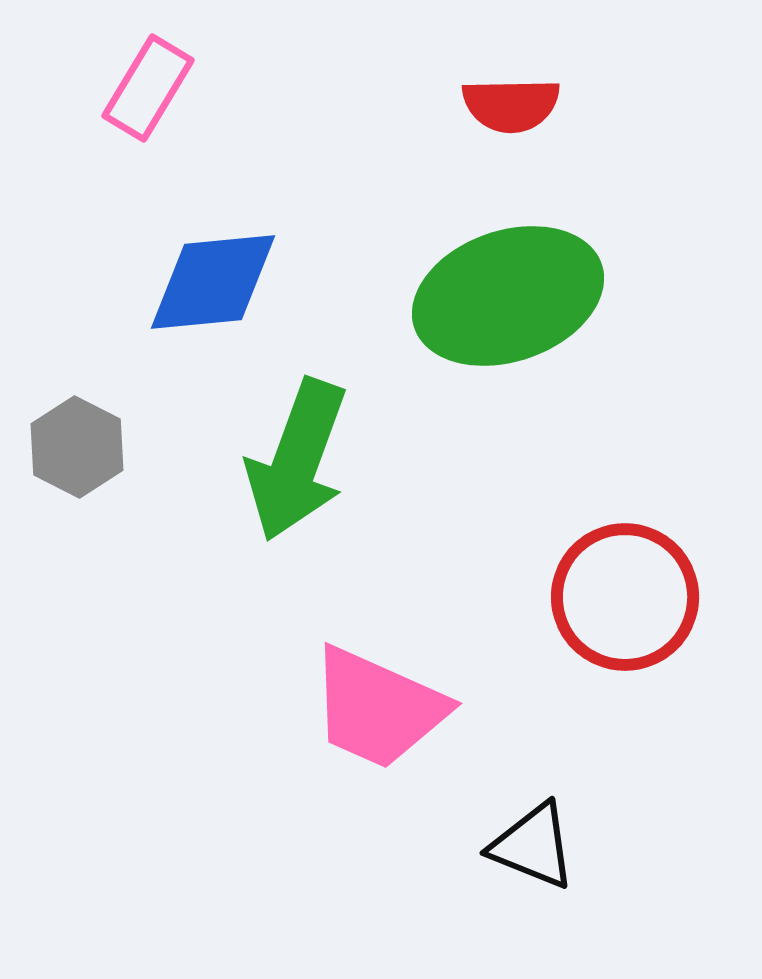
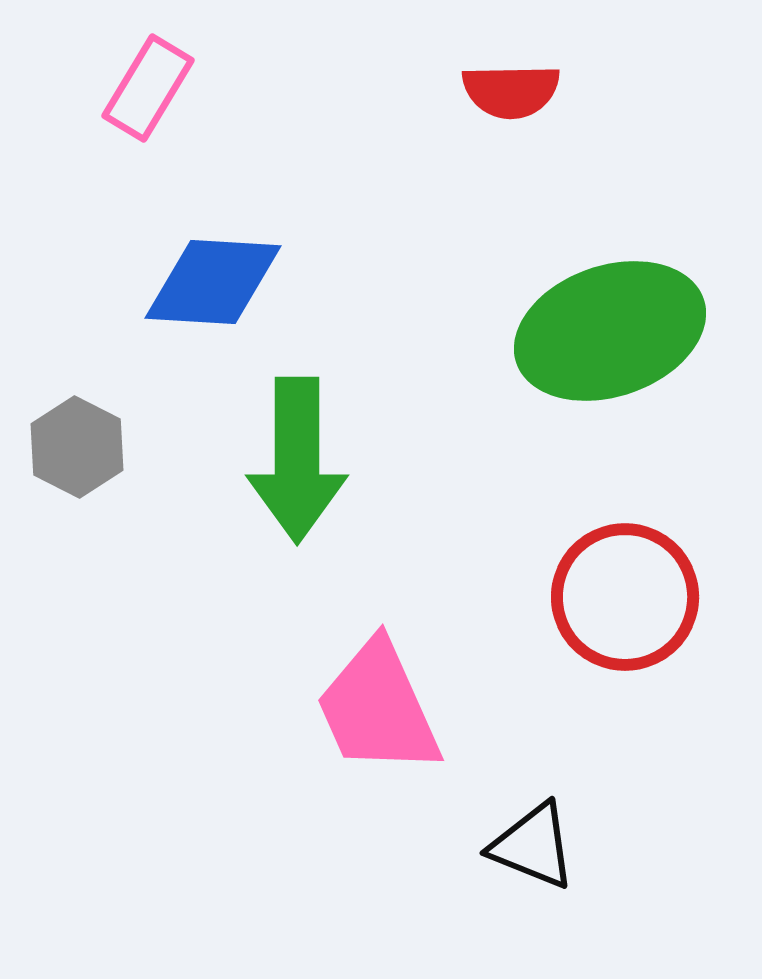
red semicircle: moved 14 px up
blue diamond: rotated 9 degrees clockwise
green ellipse: moved 102 px right, 35 px down
green arrow: rotated 20 degrees counterclockwise
pink trapezoid: rotated 42 degrees clockwise
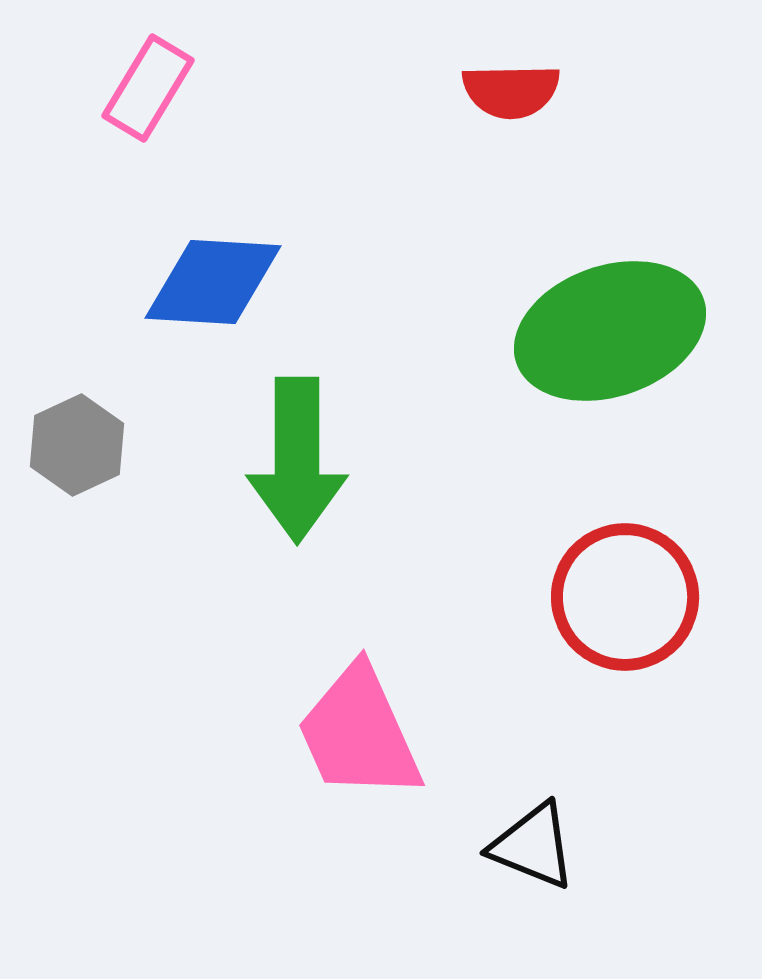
gray hexagon: moved 2 px up; rotated 8 degrees clockwise
pink trapezoid: moved 19 px left, 25 px down
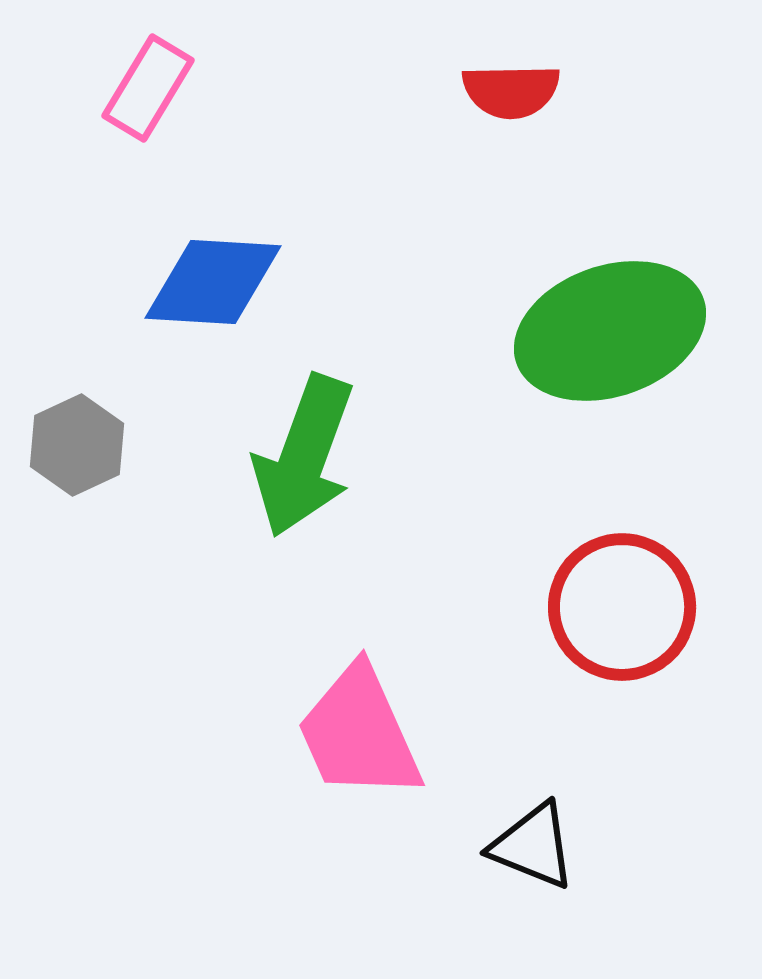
green arrow: moved 7 px right, 4 px up; rotated 20 degrees clockwise
red circle: moved 3 px left, 10 px down
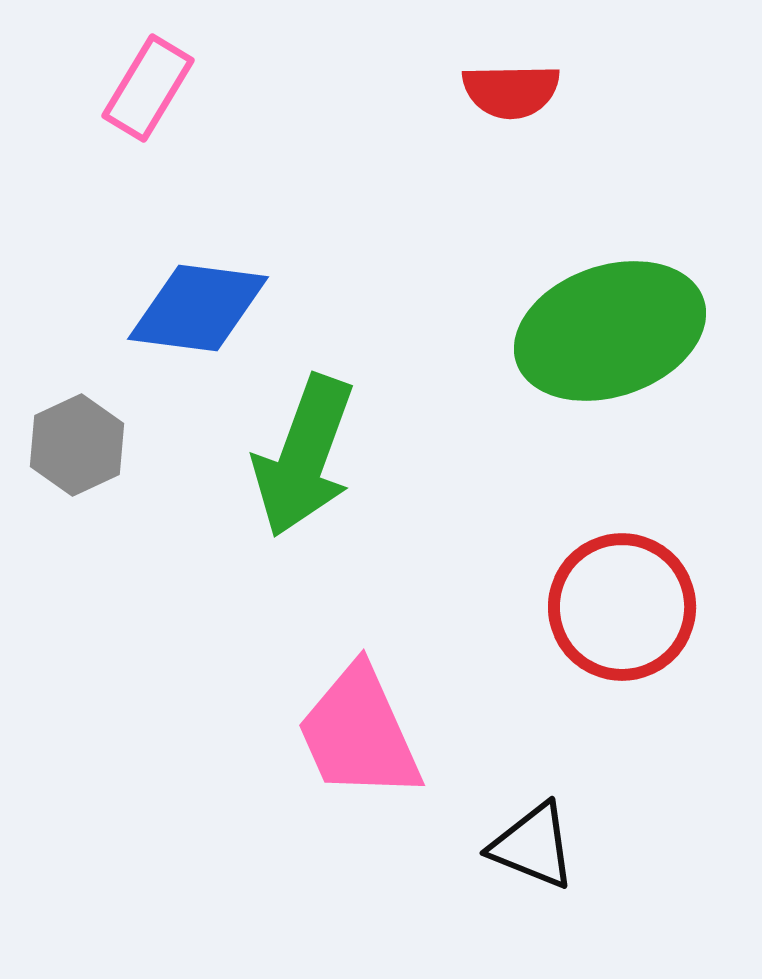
blue diamond: moved 15 px left, 26 px down; rotated 4 degrees clockwise
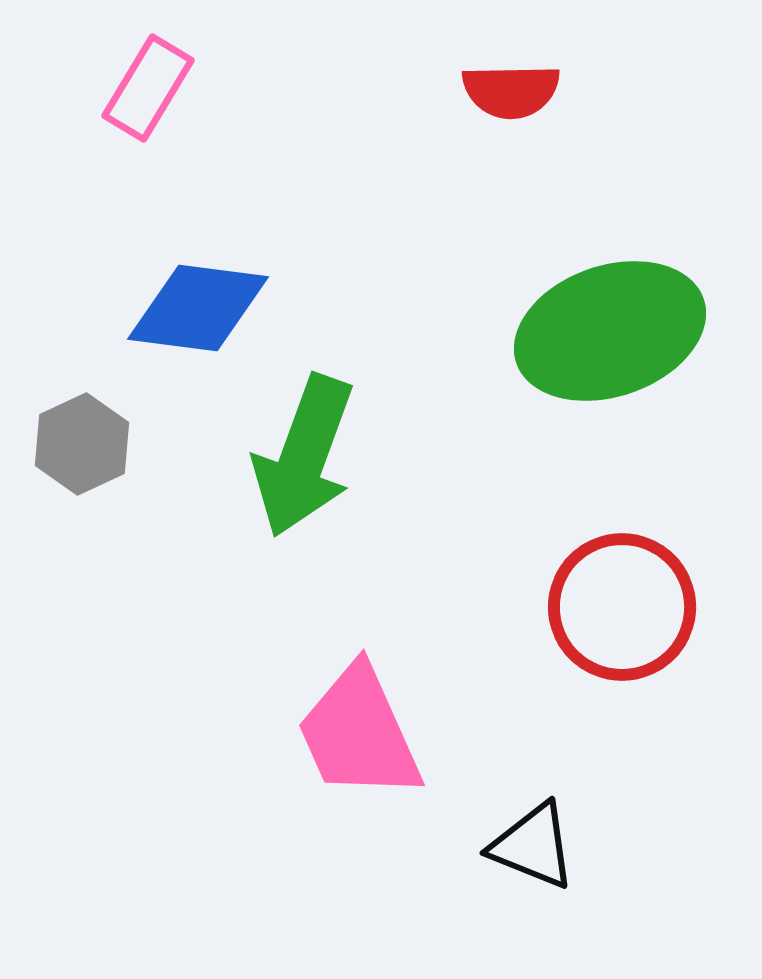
gray hexagon: moved 5 px right, 1 px up
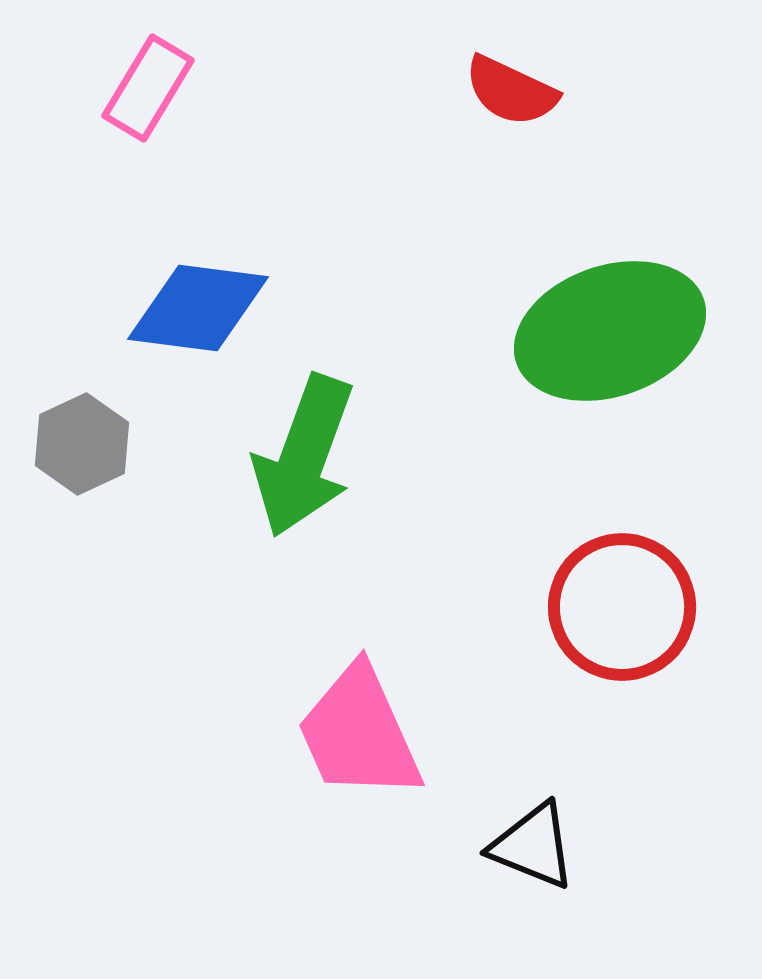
red semicircle: rotated 26 degrees clockwise
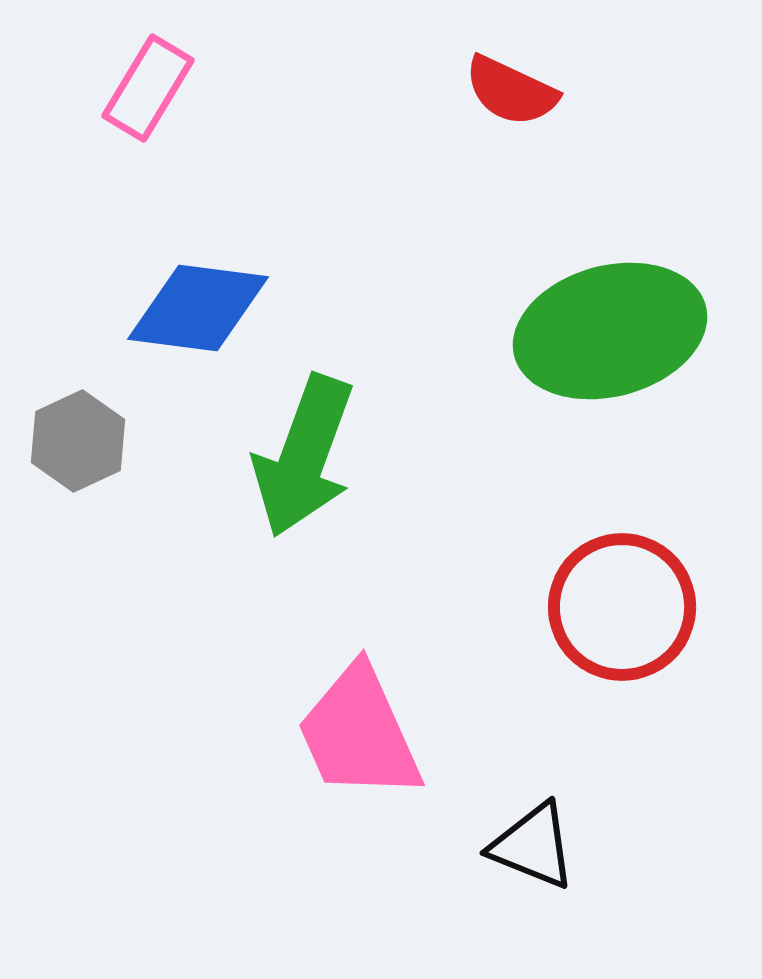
green ellipse: rotated 4 degrees clockwise
gray hexagon: moved 4 px left, 3 px up
